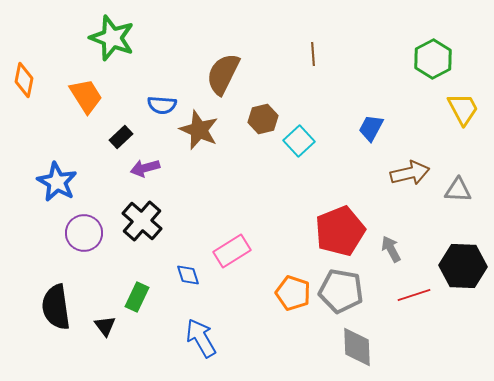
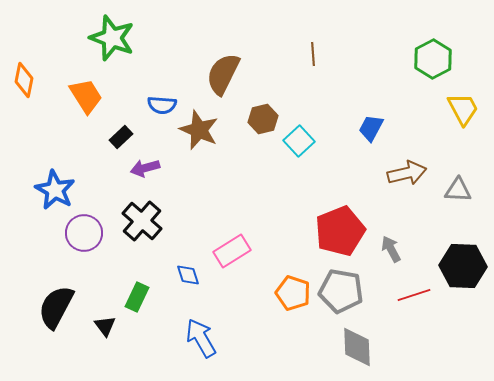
brown arrow: moved 3 px left
blue star: moved 2 px left, 8 px down
black semicircle: rotated 36 degrees clockwise
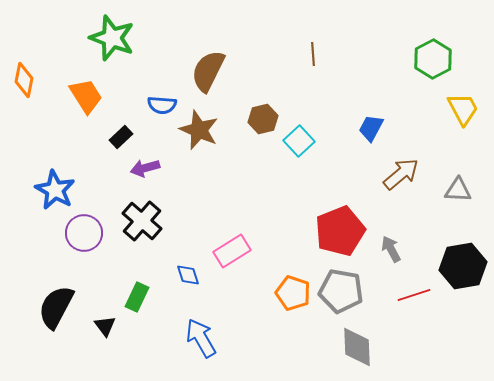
brown semicircle: moved 15 px left, 3 px up
brown arrow: moved 6 px left, 1 px down; rotated 27 degrees counterclockwise
black hexagon: rotated 12 degrees counterclockwise
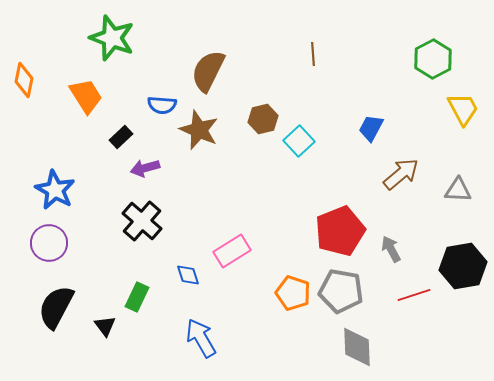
purple circle: moved 35 px left, 10 px down
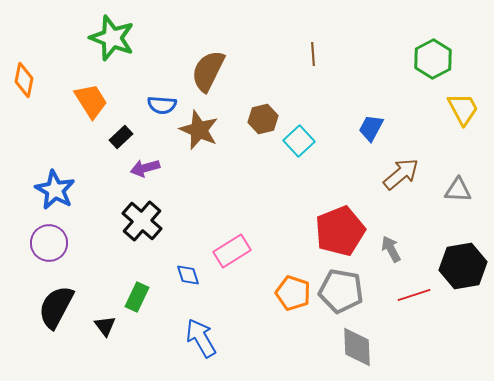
orange trapezoid: moved 5 px right, 5 px down
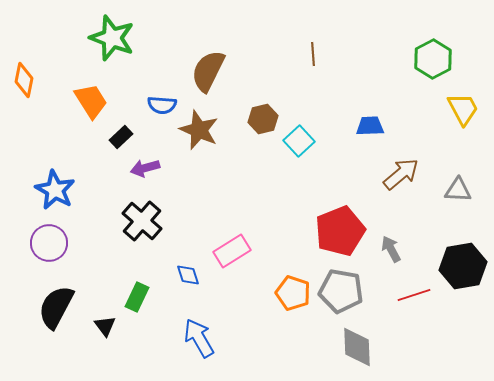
blue trapezoid: moved 1 px left, 2 px up; rotated 60 degrees clockwise
blue arrow: moved 2 px left
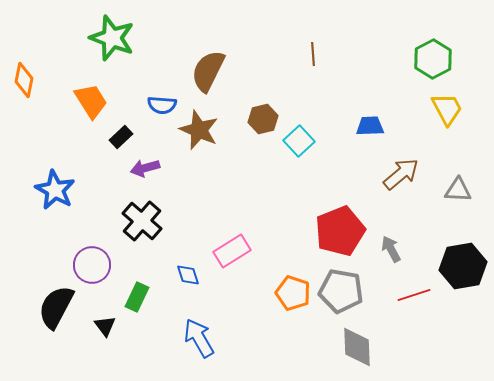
yellow trapezoid: moved 16 px left
purple circle: moved 43 px right, 22 px down
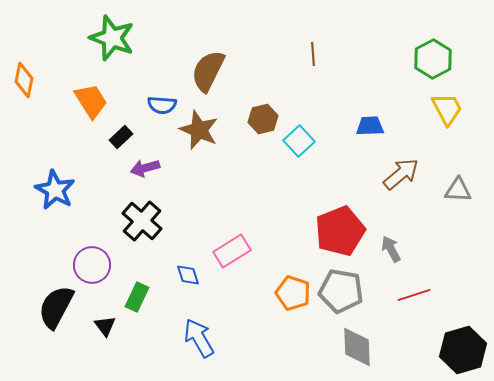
black hexagon: moved 84 px down; rotated 6 degrees counterclockwise
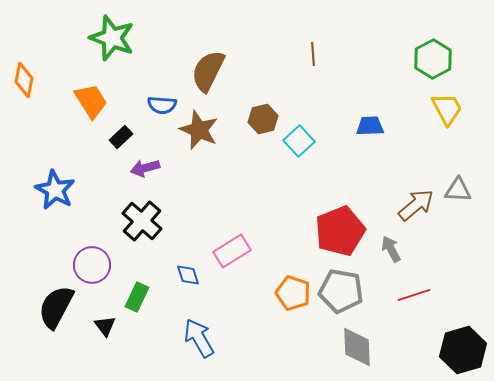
brown arrow: moved 15 px right, 31 px down
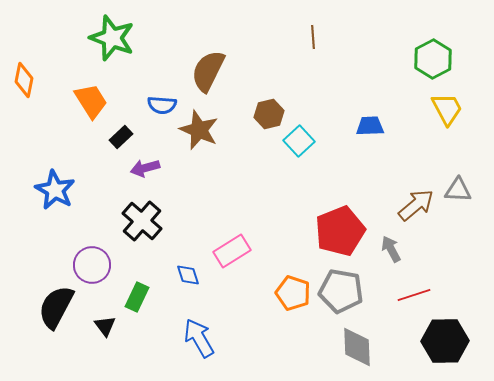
brown line: moved 17 px up
brown hexagon: moved 6 px right, 5 px up
black hexagon: moved 18 px left, 9 px up; rotated 15 degrees clockwise
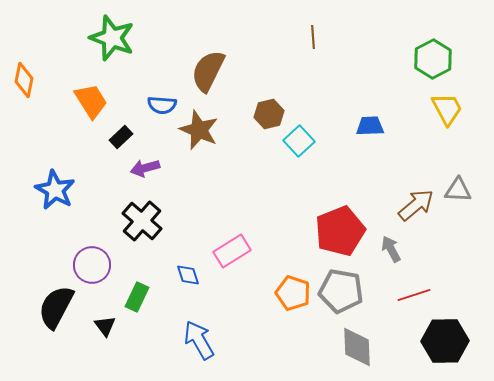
blue arrow: moved 2 px down
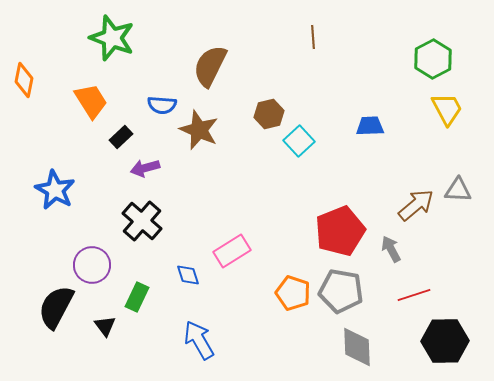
brown semicircle: moved 2 px right, 5 px up
